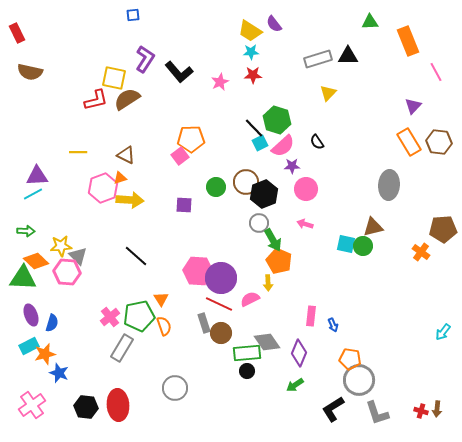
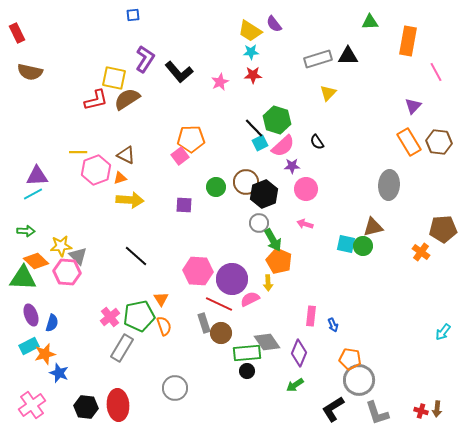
orange rectangle at (408, 41): rotated 32 degrees clockwise
pink hexagon at (103, 188): moved 7 px left, 18 px up
purple circle at (221, 278): moved 11 px right, 1 px down
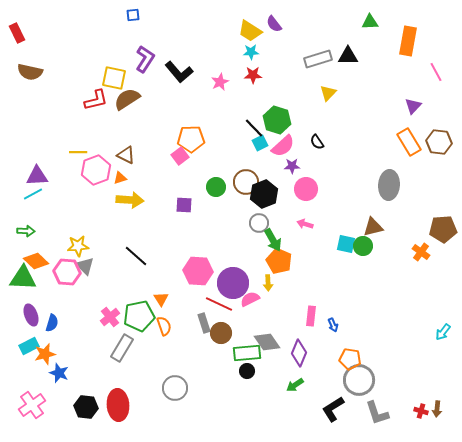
yellow star at (61, 246): moved 17 px right
gray triangle at (78, 256): moved 7 px right, 10 px down
purple circle at (232, 279): moved 1 px right, 4 px down
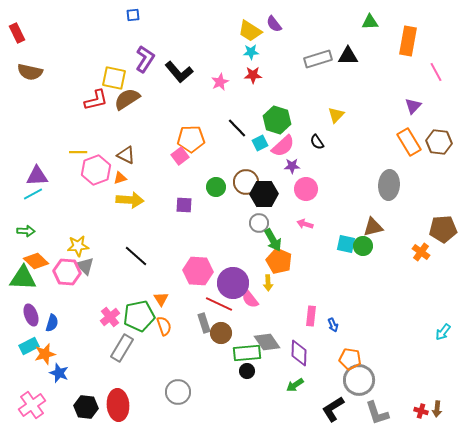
yellow triangle at (328, 93): moved 8 px right, 22 px down
black line at (254, 128): moved 17 px left
black hexagon at (264, 194): rotated 20 degrees clockwise
pink semicircle at (250, 299): rotated 102 degrees counterclockwise
purple diamond at (299, 353): rotated 20 degrees counterclockwise
gray circle at (175, 388): moved 3 px right, 4 px down
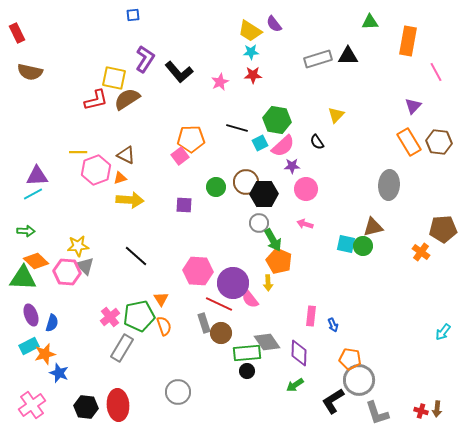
green hexagon at (277, 120): rotated 8 degrees counterclockwise
black line at (237, 128): rotated 30 degrees counterclockwise
black L-shape at (333, 409): moved 8 px up
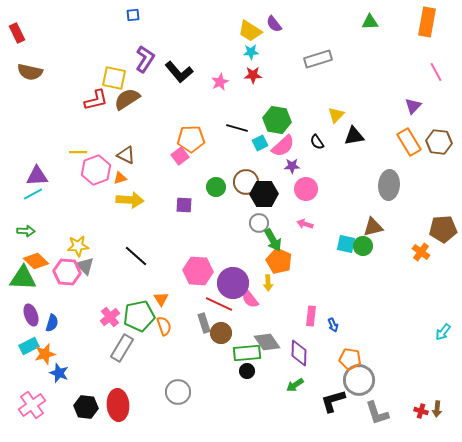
orange rectangle at (408, 41): moved 19 px right, 19 px up
black triangle at (348, 56): moved 6 px right, 80 px down; rotated 10 degrees counterclockwise
black L-shape at (333, 401): rotated 16 degrees clockwise
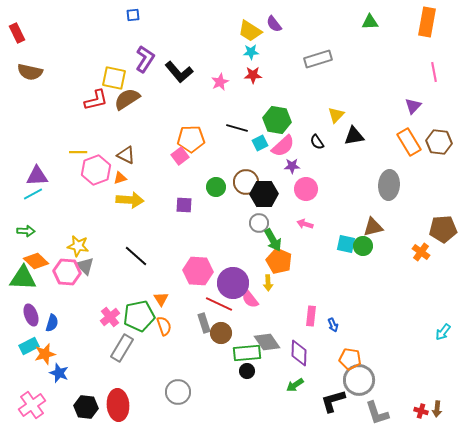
pink line at (436, 72): moved 2 px left; rotated 18 degrees clockwise
yellow star at (78, 246): rotated 15 degrees clockwise
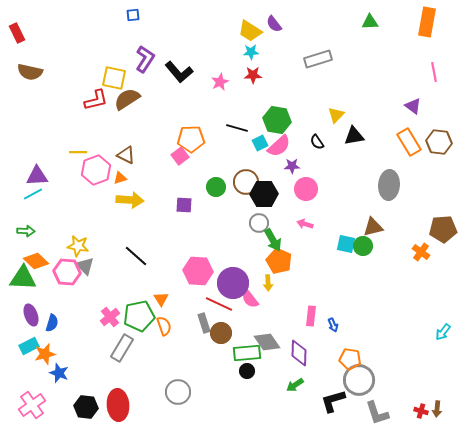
purple triangle at (413, 106): rotated 36 degrees counterclockwise
pink semicircle at (283, 146): moved 4 px left
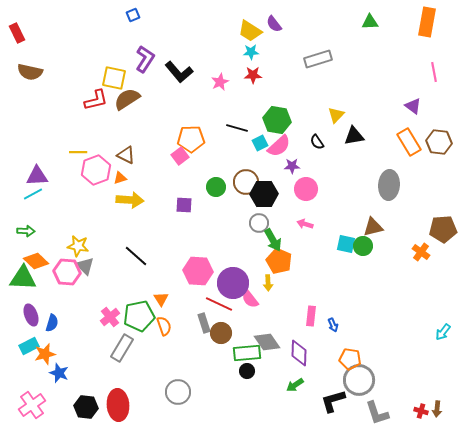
blue square at (133, 15): rotated 16 degrees counterclockwise
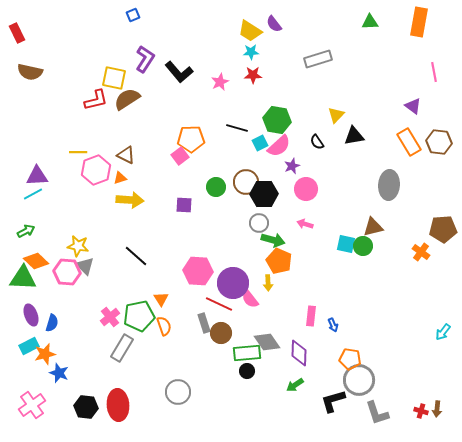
orange rectangle at (427, 22): moved 8 px left
purple star at (292, 166): rotated 21 degrees counterclockwise
green arrow at (26, 231): rotated 30 degrees counterclockwise
green arrow at (273, 240): rotated 45 degrees counterclockwise
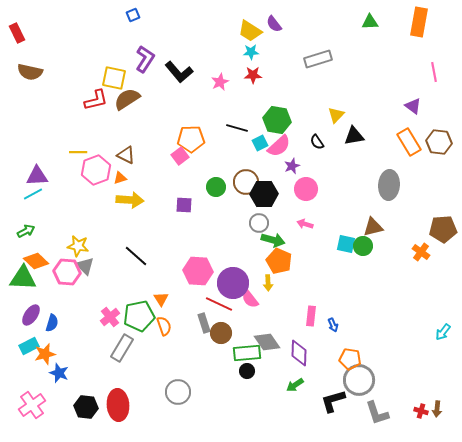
purple ellipse at (31, 315): rotated 55 degrees clockwise
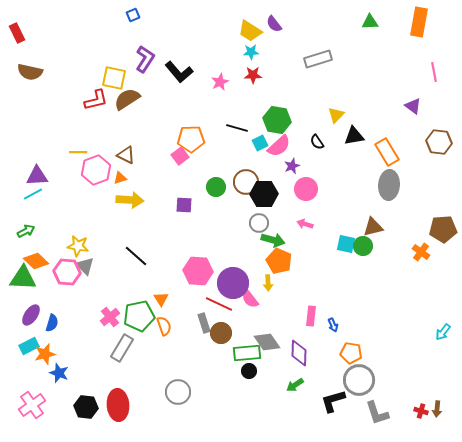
orange rectangle at (409, 142): moved 22 px left, 10 px down
orange pentagon at (350, 359): moved 1 px right, 6 px up
black circle at (247, 371): moved 2 px right
